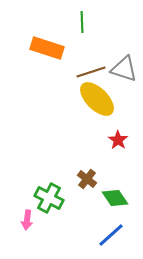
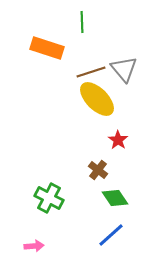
gray triangle: rotated 32 degrees clockwise
brown cross: moved 11 px right, 9 px up
pink arrow: moved 7 px right, 26 px down; rotated 102 degrees counterclockwise
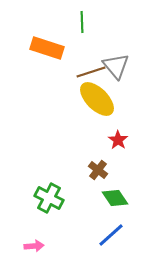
gray triangle: moved 8 px left, 3 px up
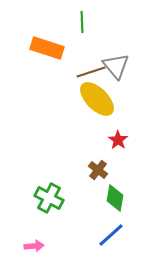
green diamond: rotated 44 degrees clockwise
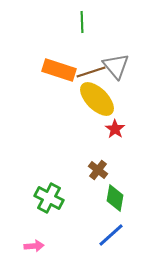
orange rectangle: moved 12 px right, 22 px down
red star: moved 3 px left, 11 px up
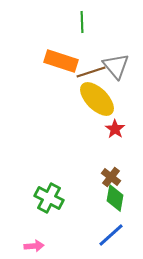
orange rectangle: moved 2 px right, 9 px up
brown cross: moved 13 px right, 7 px down
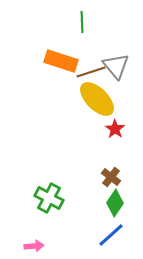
green diamond: moved 5 px down; rotated 24 degrees clockwise
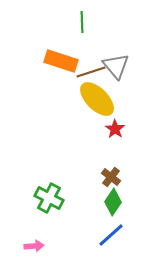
green diamond: moved 2 px left, 1 px up
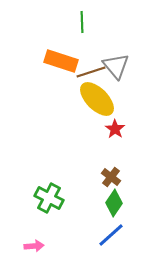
green diamond: moved 1 px right, 1 px down
